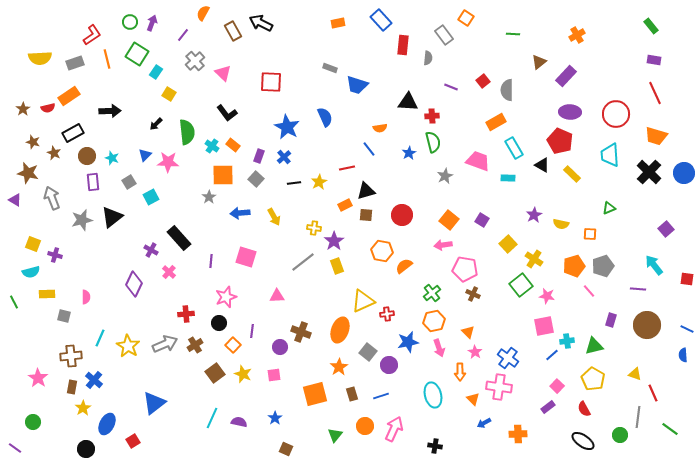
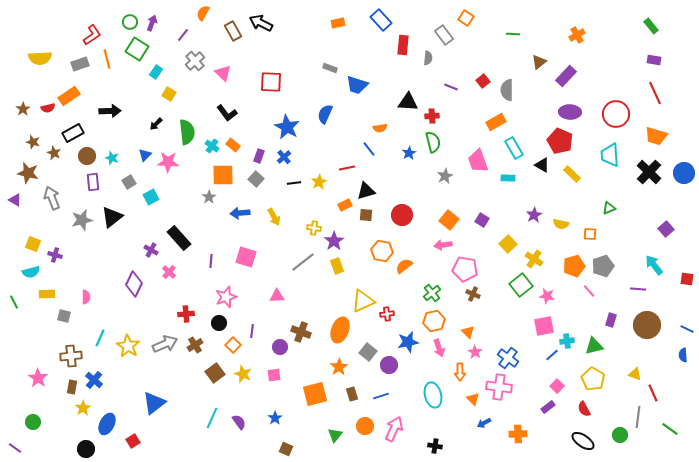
green square at (137, 54): moved 5 px up
gray rectangle at (75, 63): moved 5 px right, 1 px down
blue semicircle at (325, 117): moved 3 px up; rotated 132 degrees counterclockwise
pink trapezoid at (478, 161): rotated 130 degrees counterclockwise
purple semicircle at (239, 422): rotated 42 degrees clockwise
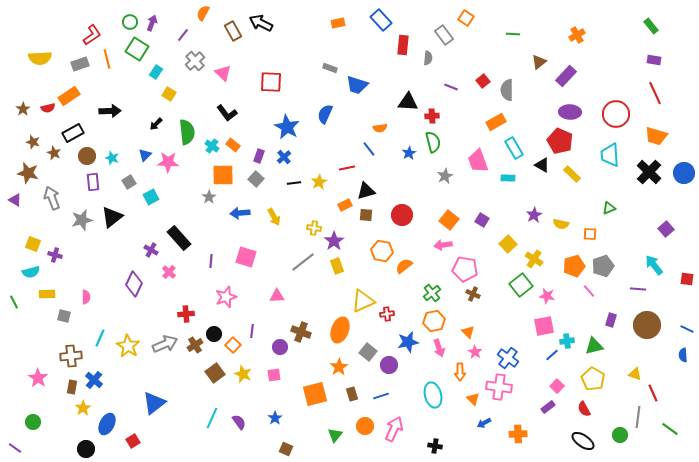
black circle at (219, 323): moved 5 px left, 11 px down
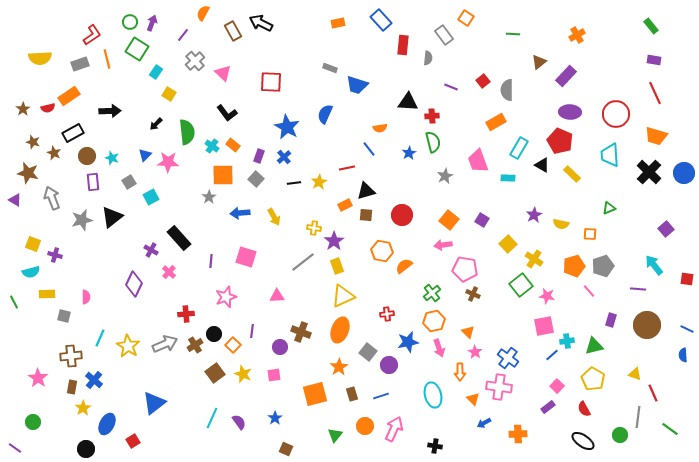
cyan rectangle at (514, 148): moved 5 px right; rotated 60 degrees clockwise
yellow triangle at (363, 301): moved 20 px left, 5 px up
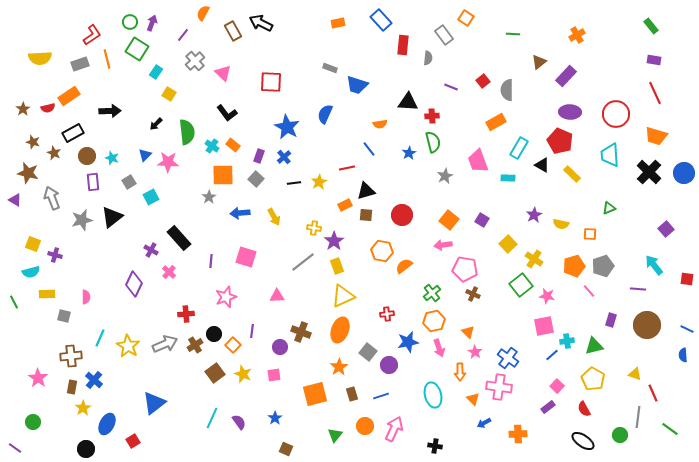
orange semicircle at (380, 128): moved 4 px up
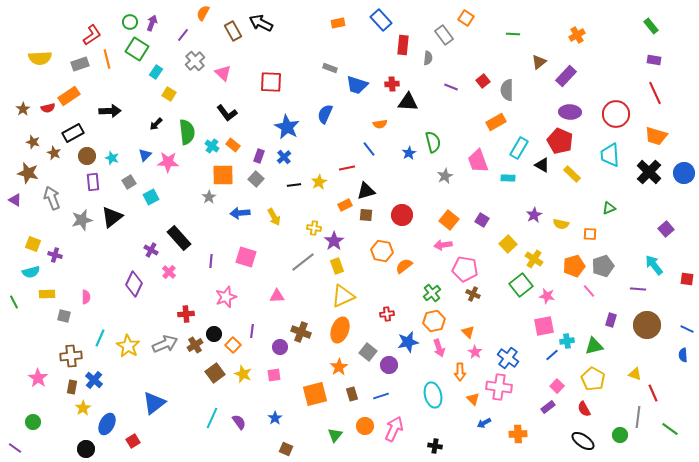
red cross at (432, 116): moved 40 px left, 32 px up
black line at (294, 183): moved 2 px down
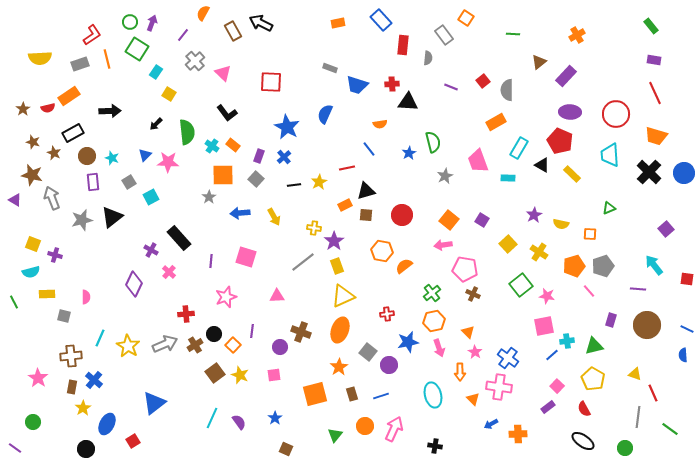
brown star at (28, 173): moved 4 px right, 2 px down
yellow cross at (534, 259): moved 5 px right, 7 px up
yellow star at (243, 374): moved 3 px left, 1 px down
blue arrow at (484, 423): moved 7 px right, 1 px down
green circle at (620, 435): moved 5 px right, 13 px down
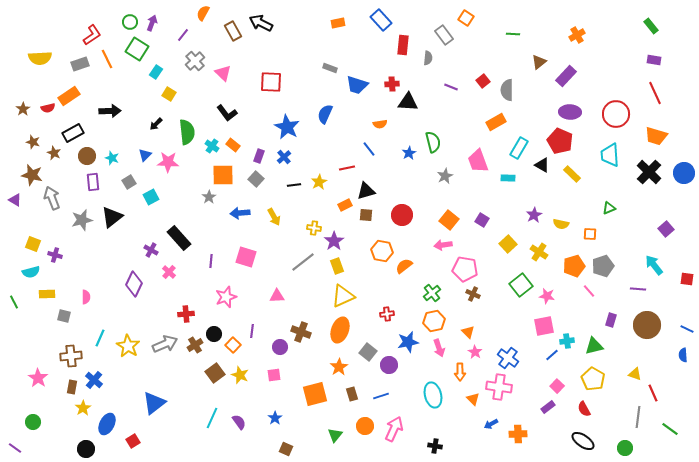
orange line at (107, 59): rotated 12 degrees counterclockwise
